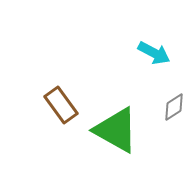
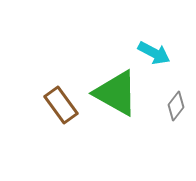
gray diamond: moved 2 px right, 1 px up; rotated 20 degrees counterclockwise
green triangle: moved 37 px up
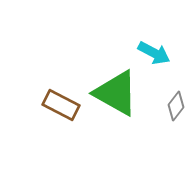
brown rectangle: rotated 27 degrees counterclockwise
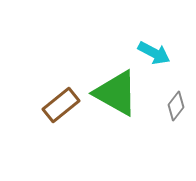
brown rectangle: rotated 66 degrees counterclockwise
